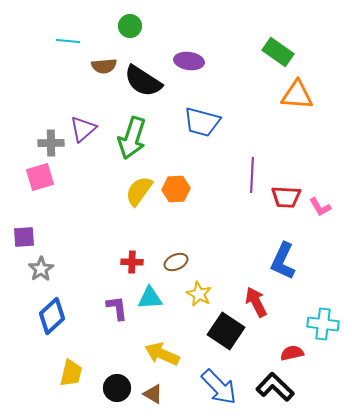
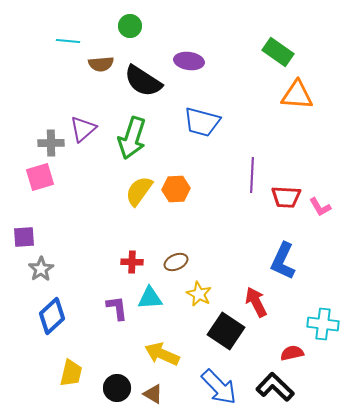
brown semicircle: moved 3 px left, 2 px up
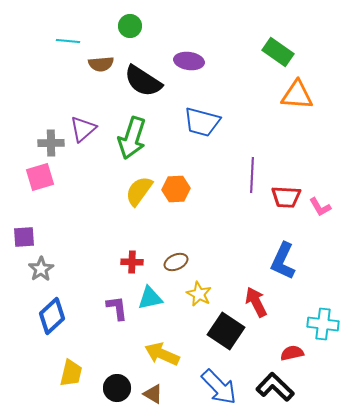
cyan triangle: rotated 8 degrees counterclockwise
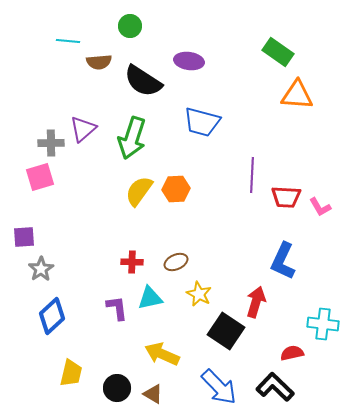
brown semicircle: moved 2 px left, 2 px up
red arrow: rotated 44 degrees clockwise
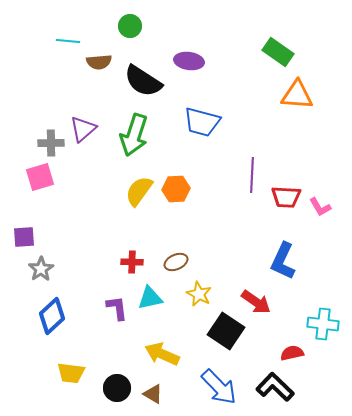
green arrow: moved 2 px right, 3 px up
red arrow: rotated 108 degrees clockwise
yellow trapezoid: rotated 84 degrees clockwise
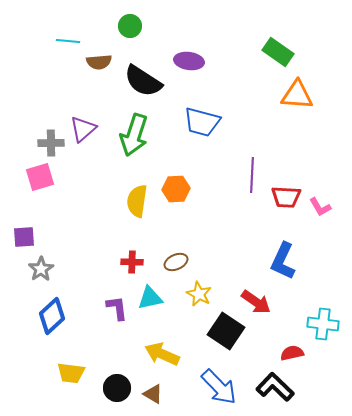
yellow semicircle: moved 2 px left, 10 px down; rotated 28 degrees counterclockwise
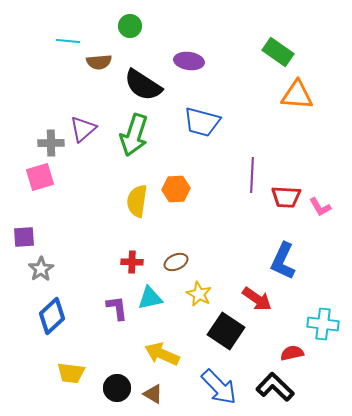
black semicircle: moved 4 px down
red arrow: moved 1 px right, 3 px up
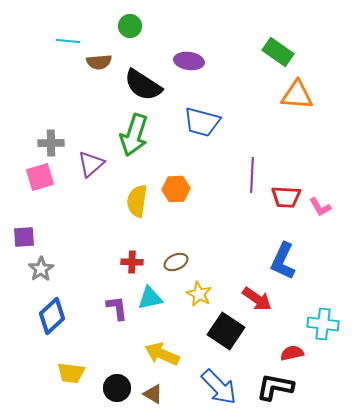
purple triangle: moved 8 px right, 35 px down
black L-shape: rotated 33 degrees counterclockwise
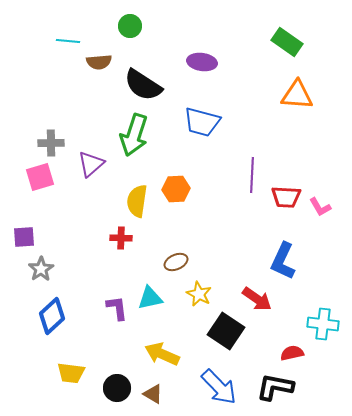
green rectangle: moved 9 px right, 10 px up
purple ellipse: moved 13 px right, 1 px down
red cross: moved 11 px left, 24 px up
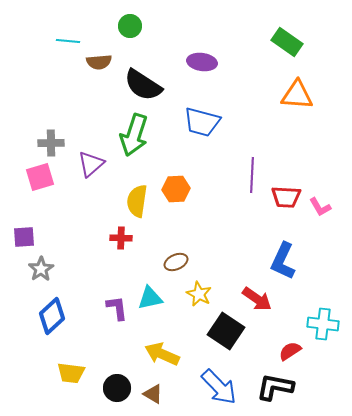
red semicircle: moved 2 px left, 2 px up; rotated 20 degrees counterclockwise
